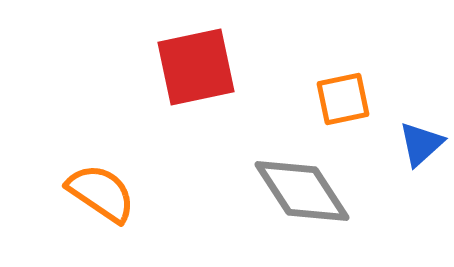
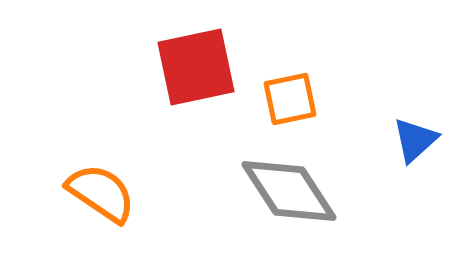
orange square: moved 53 px left
blue triangle: moved 6 px left, 4 px up
gray diamond: moved 13 px left
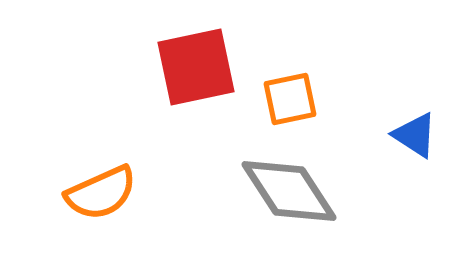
blue triangle: moved 5 px up; rotated 45 degrees counterclockwise
orange semicircle: rotated 122 degrees clockwise
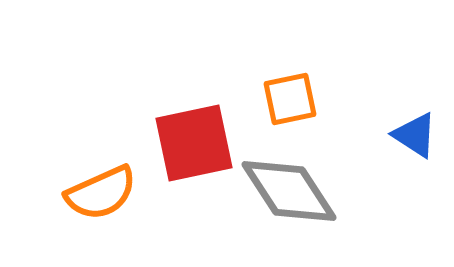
red square: moved 2 px left, 76 px down
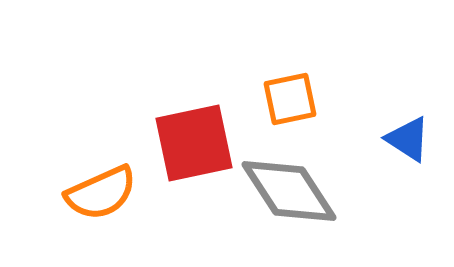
blue triangle: moved 7 px left, 4 px down
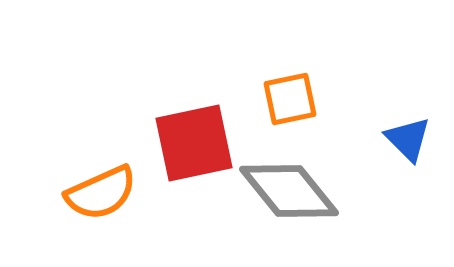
blue triangle: rotated 12 degrees clockwise
gray diamond: rotated 6 degrees counterclockwise
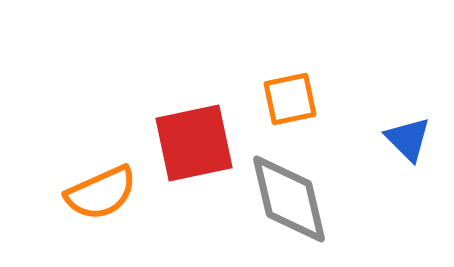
gray diamond: moved 8 px down; rotated 26 degrees clockwise
